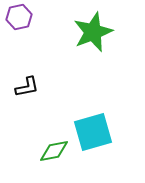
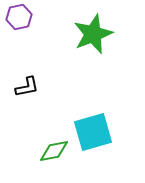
green star: moved 2 px down
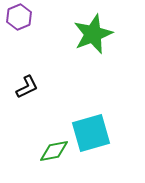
purple hexagon: rotated 10 degrees counterclockwise
black L-shape: rotated 15 degrees counterclockwise
cyan square: moved 2 px left, 1 px down
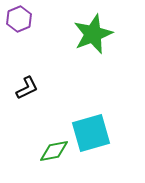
purple hexagon: moved 2 px down
black L-shape: moved 1 px down
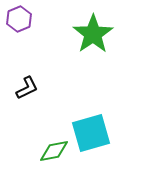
green star: rotated 12 degrees counterclockwise
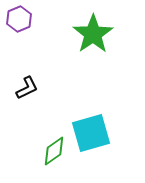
green diamond: rotated 24 degrees counterclockwise
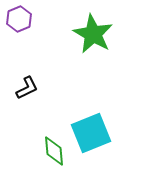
green star: rotated 9 degrees counterclockwise
cyan square: rotated 6 degrees counterclockwise
green diamond: rotated 60 degrees counterclockwise
